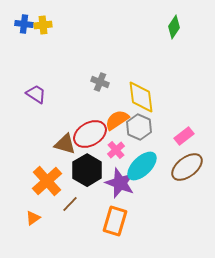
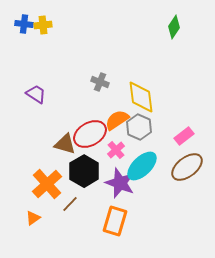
black hexagon: moved 3 px left, 1 px down
orange cross: moved 3 px down
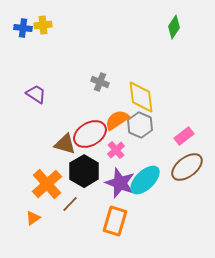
blue cross: moved 1 px left, 4 px down
gray hexagon: moved 1 px right, 2 px up
cyan ellipse: moved 3 px right, 14 px down
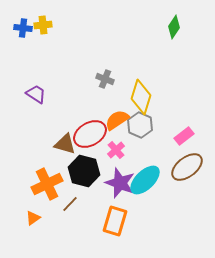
gray cross: moved 5 px right, 3 px up
yellow diamond: rotated 24 degrees clockwise
black hexagon: rotated 16 degrees counterclockwise
orange cross: rotated 16 degrees clockwise
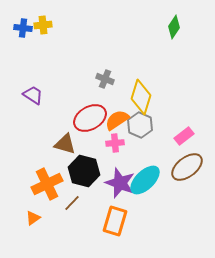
purple trapezoid: moved 3 px left, 1 px down
red ellipse: moved 16 px up
pink cross: moved 1 px left, 7 px up; rotated 36 degrees clockwise
brown line: moved 2 px right, 1 px up
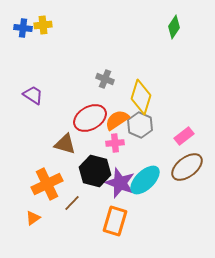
black hexagon: moved 11 px right
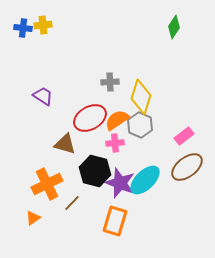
gray cross: moved 5 px right, 3 px down; rotated 24 degrees counterclockwise
purple trapezoid: moved 10 px right, 1 px down
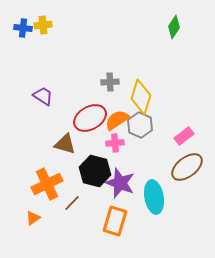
cyan ellipse: moved 9 px right, 17 px down; rotated 56 degrees counterclockwise
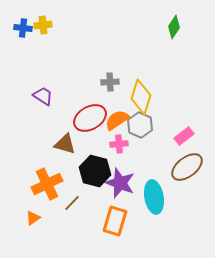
pink cross: moved 4 px right, 1 px down
